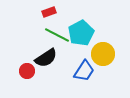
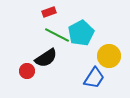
yellow circle: moved 6 px right, 2 px down
blue trapezoid: moved 10 px right, 7 px down
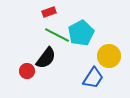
black semicircle: rotated 20 degrees counterclockwise
blue trapezoid: moved 1 px left
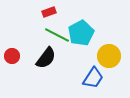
red circle: moved 15 px left, 15 px up
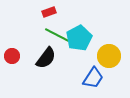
cyan pentagon: moved 2 px left, 5 px down
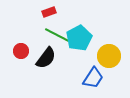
red circle: moved 9 px right, 5 px up
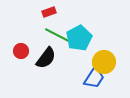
yellow circle: moved 5 px left, 6 px down
blue trapezoid: moved 1 px right
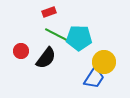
cyan pentagon: rotated 30 degrees clockwise
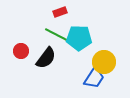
red rectangle: moved 11 px right
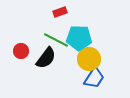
green line: moved 1 px left, 5 px down
yellow circle: moved 15 px left, 3 px up
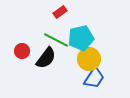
red rectangle: rotated 16 degrees counterclockwise
cyan pentagon: moved 2 px right; rotated 15 degrees counterclockwise
red circle: moved 1 px right
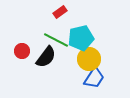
black semicircle: moved 1 px up
